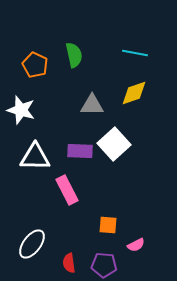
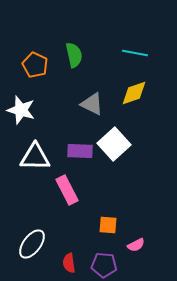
gray triangle: moved 1 px up; rotated 25 degrees clockwise
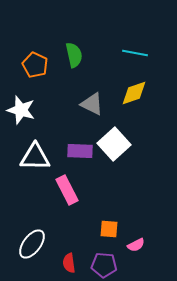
orange square: moved 1 px right, 4 px down
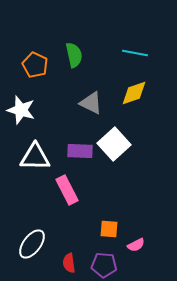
gray triangle: moved 1 px left, 1 px up
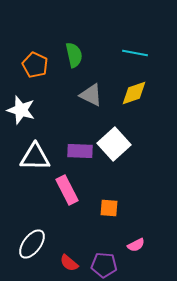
gray triangle: moved 8 px up
orange square: moved 21 px up
red semicircle: rotated 42 degrees counterclockwise
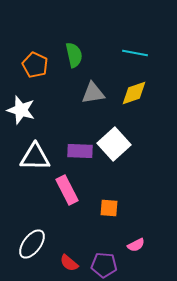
gray triangle: moved 2 px right, 2 px up; rotated 35 degrees counterclockwise
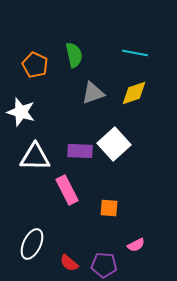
gray triangle: rotated 10 degrees counterclockwise
white star: moved 2 px down
white ellipse: rotated 12 degrees counterclockwise
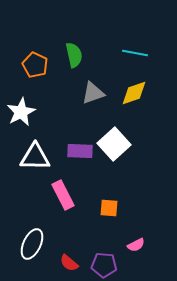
white star: rotated 28 degrees clockwise
pink rectangle: moved 4 px left, 5 px down
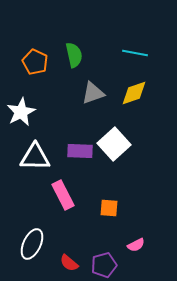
orange pentagon: moved 3 px up
purple pentagon: rotated 20 degrees counterclockwise
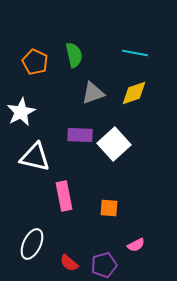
purple rectangle: moved 16 px up
white triangle: rotated 12 degrees clockwise
pink rectangle: moved 1 px right, 1 px down; rotated 16 degrees clockwise
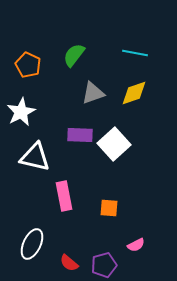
green semicircle: rotated 130 degrees counterclockwise
orange pentagon: moved 7 px left, 3 px down
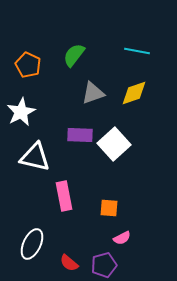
cyan line: moved 2 px right, 2 px up
pink semicircle: moved 14 px left, 7 px up
